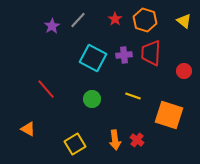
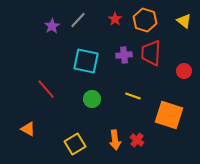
cyan square: moved 7 px left, 3 px down; rotated 16 degrees counterclockwise
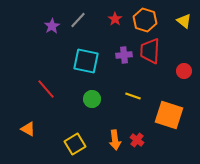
red trapezoid: moved 1 px left, 2 px up
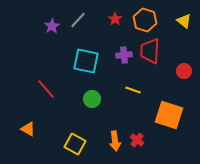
yellow line: moved 6 px up
orange arrow: moved 1 px down
yellow square: rotated 30 degrees counterclockwise
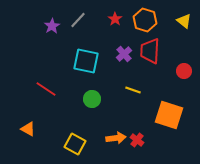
purple cross: moved 1 px up; rotated 35 degrees counterclockwise
red line: rotated 15 degrees counterclockwise
orange arrow: moved 1 px right, 3 px up; rotated 90 degrees counterclockwise
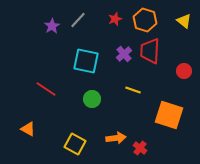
red star: rotated 16 degrees clockwise
red cross: moved 3 px right, 8 px down
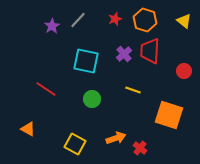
orange arrow: rotated 12 degrees counterclockwise
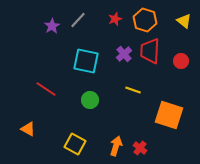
red circle: moved 3 px left, 10 px up
green circle: moved 2 px left, 1 px down
orange arrow: moved 8 px down; rotated 54 degrees counterclockwise
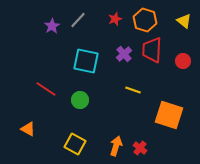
red trapezoid: moved 2 px right, 1 px up
red circle: moved 2 px right
green circle: moved 10 px left
